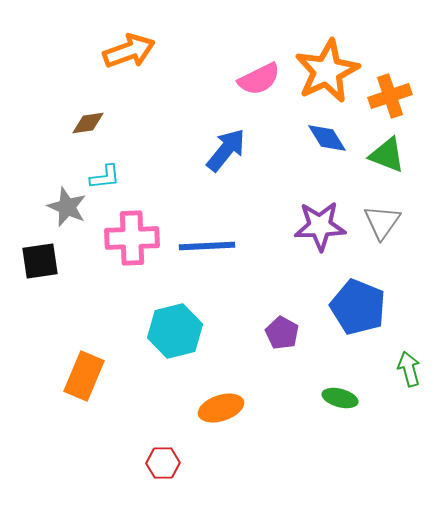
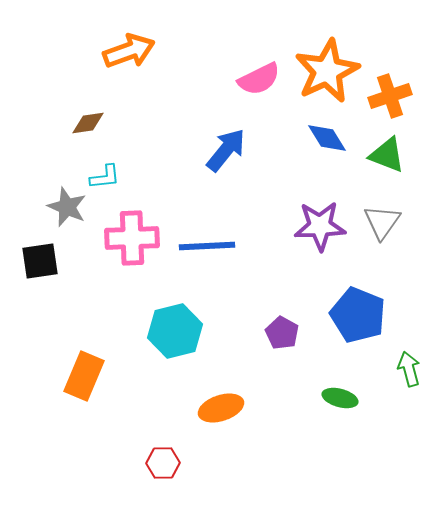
blue pentagon: moved 8 px down
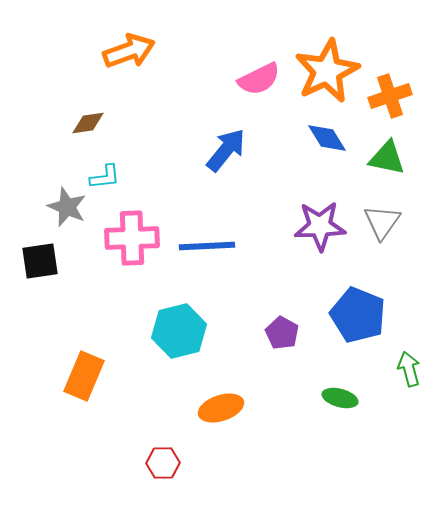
green triangle: moved 3 px down; rotated 9 degrees counterclockwise
cyan hexagon: moved 4 px right
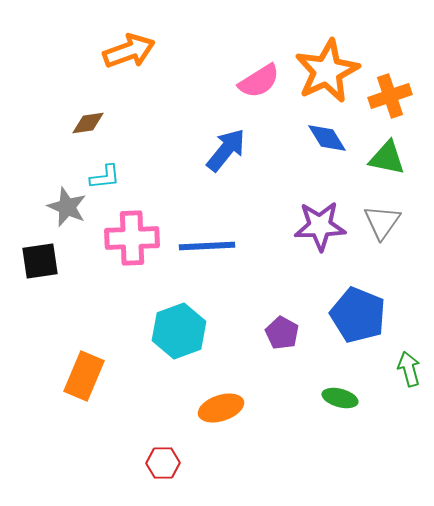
pink semicircle: moved 2 px down; rotated 6 degrees counterclockwise
cyan hexagon: rotated 6 degrees counterclockwise
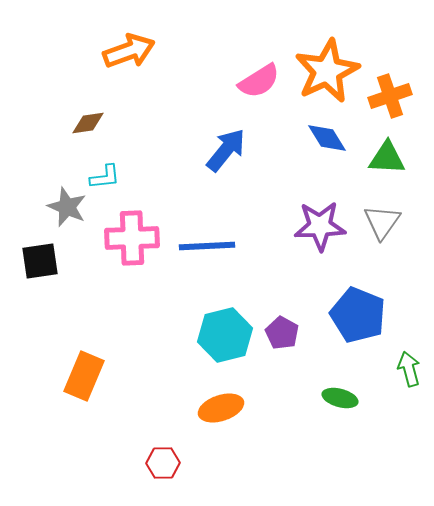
green triangle: rotated 9 degrees counterclockwise
cyan hexagon: moved 46 px right, 4 px down; rotated 6 degrees clockwise
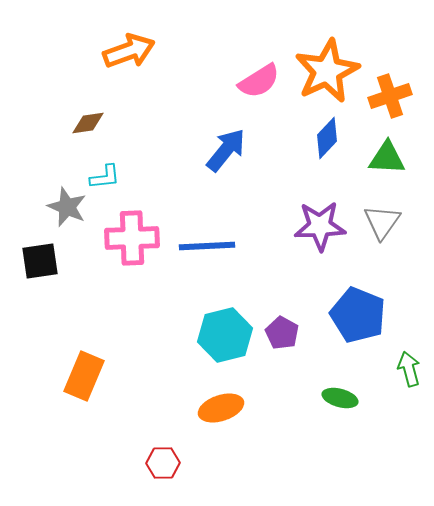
blue diamond: rotated 75 degrees clockwise
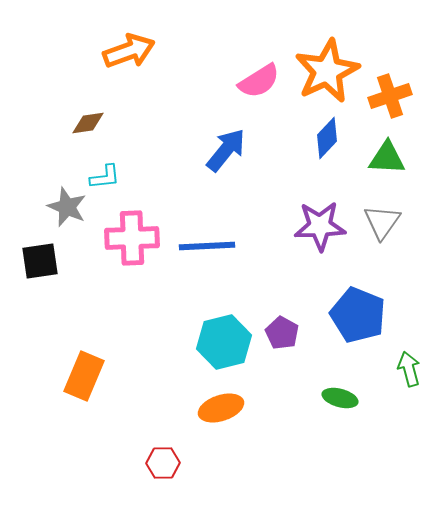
cyan hexagon: moved 1 px left, 7 px down
